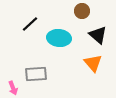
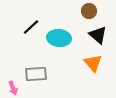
brown circle: moved 7 px right
black line: moved 1 px right, 3 px down
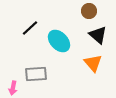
black line: moved 1 px left, 1 px down
cyan ellipse: moved 3 px down; rotated 40 degrees clockwise
pink arrow: rotated 32 degrees clockwise
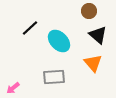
gray rectangle: moved 18 px right, 3 px down
pink arrow: rotated 40 degrees clockwise
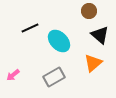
black line: rotated 18 degrees clockwise
black triangle: moved 2 px right
orange triangle: rotated 30 degrees clockwise
gray rectangle: rotated 25 degrees counterclockwise
pink arrow: moved 13 px up
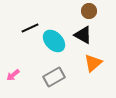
black triangle: moved 17 px left; rotated 12 degrees counterclockwise
cyan ellipse: moved 5 px left
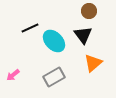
black triangle: rotated 24 degrees clockwise
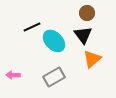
brown circle: moved 2 px left, 2 px down
black line: moved 2 px right, 1 px up
orange triangle: moved 1 px left, 4 px up
pink arrow: rotated 40 degrees clockwise
